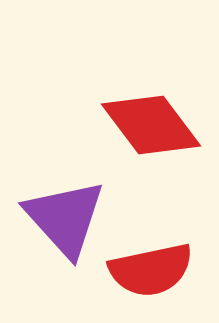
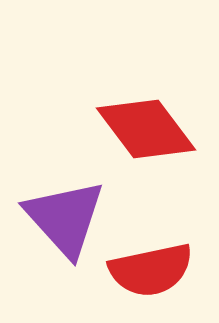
red diamond: moved 5 px left, 4 px down
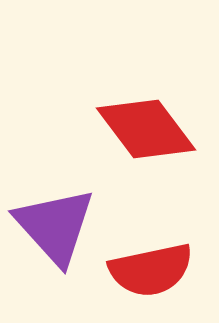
purple triangle: moved 10 px left, 8 px down
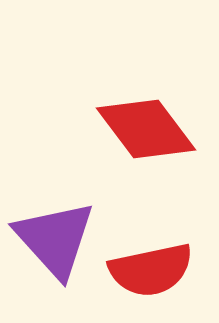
purple triangle: moved 13 px down
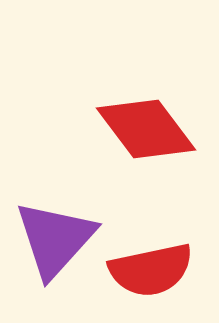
purple triangle: rotated 24 degrees clockwise
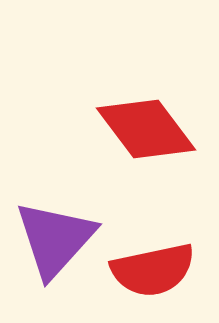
red semicircle: moved 2 px right
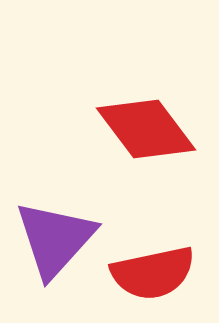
red semicircle: moved 3 px down
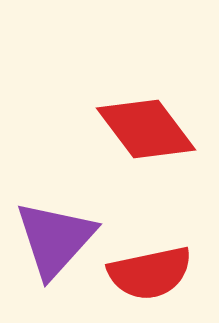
red semicircle: moved 3 px left
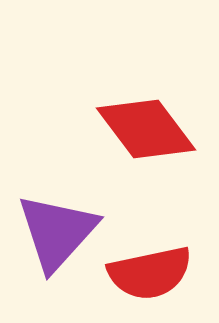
purple triangle: moved 2 px right, 7 px up
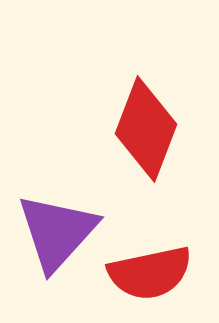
red diamond: rotated 58 degrees clockwise
